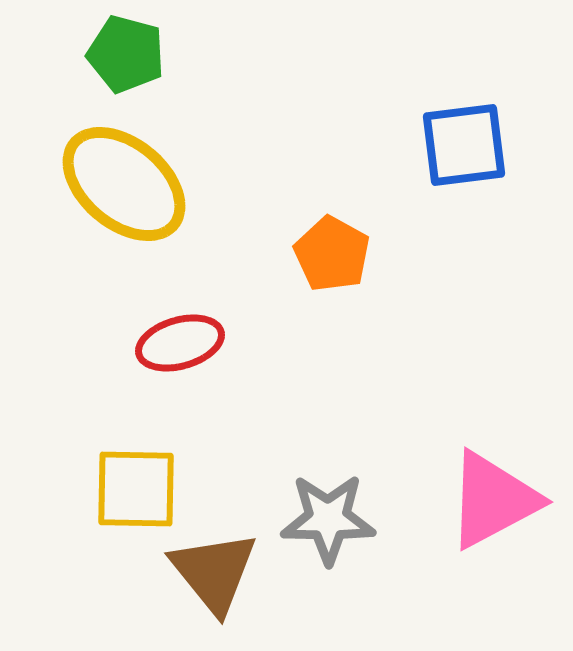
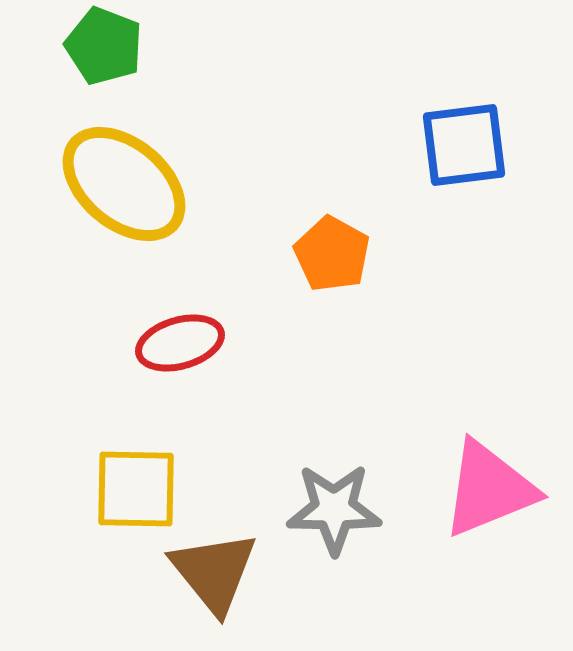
green pentagon: moved 22 px left, 8 px up; rotated 6 degrees clockwise
pink triangle: moved 4 px left, 11 px up; rotated 6 degrees clockwise
gray star: moved 6 px right, 10 px up
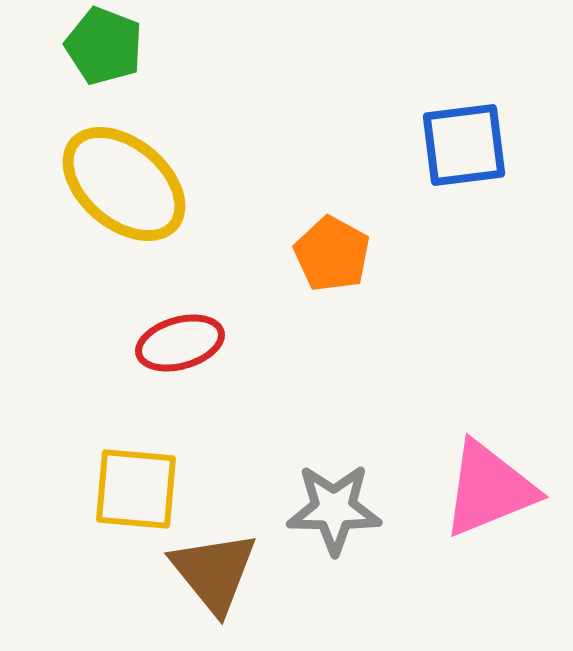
yellow square: rotated 4 degrees clockwise
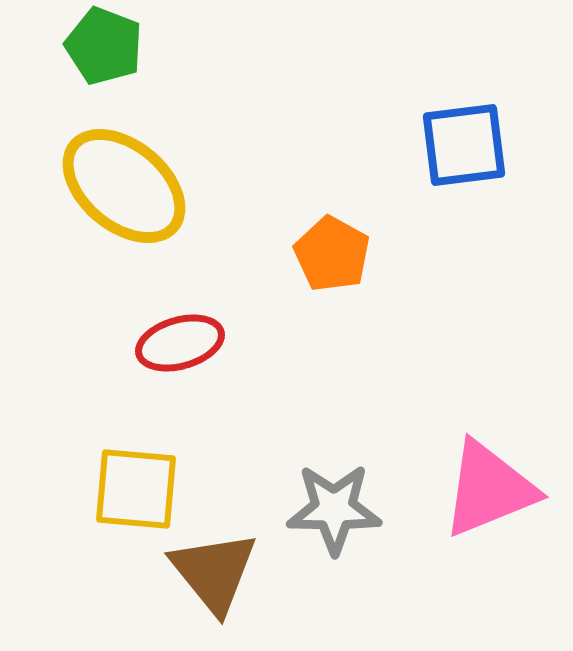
yellow ellipse: moved 2 px down
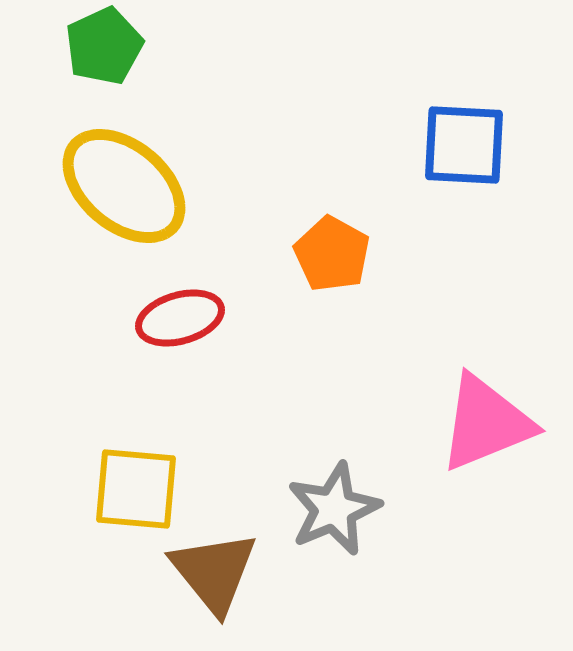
green pentagon: rotated 26 degrees clockwise
blue square: rotated 10 degrees clockwise
red ellipse: moved 25 px up
pink triangle: moved 3 px left, 66 px up
gray star: rotated 24 degrees counterclockwise
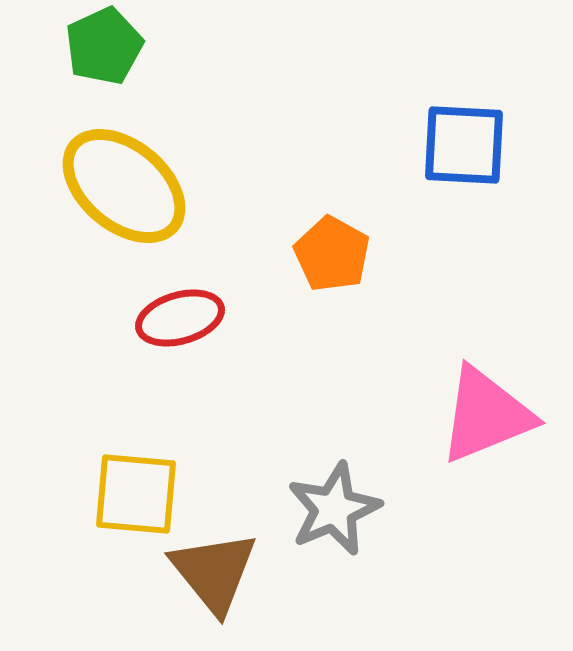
pink triangle: moved 8 px up
yellow square: moved 5 px down
